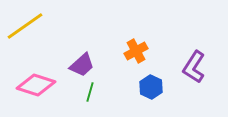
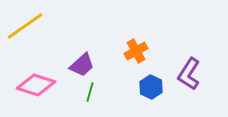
purple L-shape: moved 5 px left, 7 px down
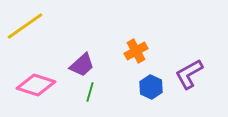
purple L-shape: rotated 28 degrees clockwise
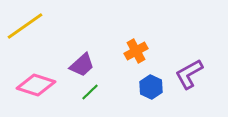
green line: rotated 30 degrees clockwise
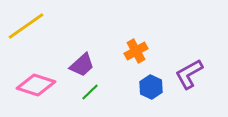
yellow line: moved 1 px right
